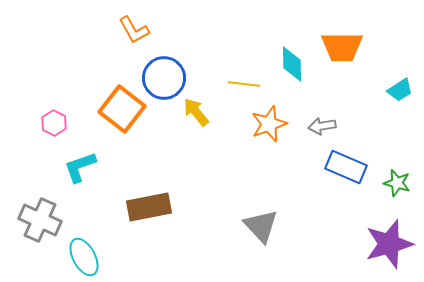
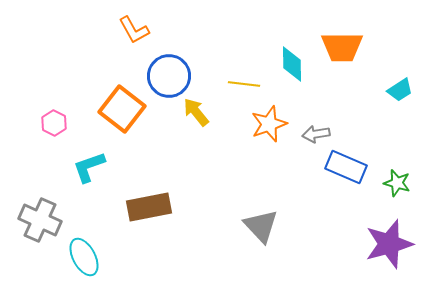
blue circle: moved 5 px right, 2 px up
gray arrow: moved 6 px left, 8 px down
cyan L-shape: moved 9 px right
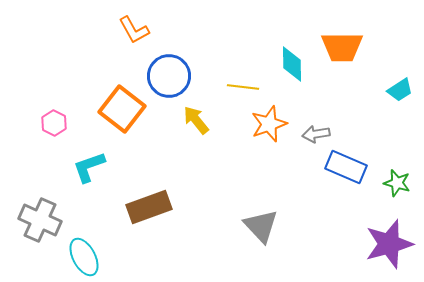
yellow line: moved 1 px left, 3 px down
yellow arrow: moved 8 px down
brown rectangle: rotated 9 degrees counterclockwise
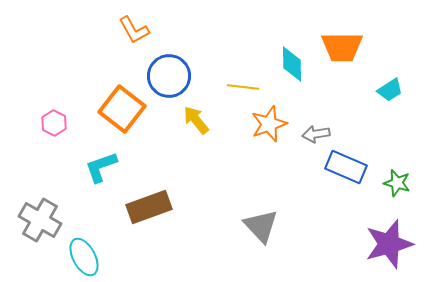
cyan trapezoid: moved 10 px left
cyan L-shape: moved 12 px right
gray cross: rotated 6 degrees clockwise
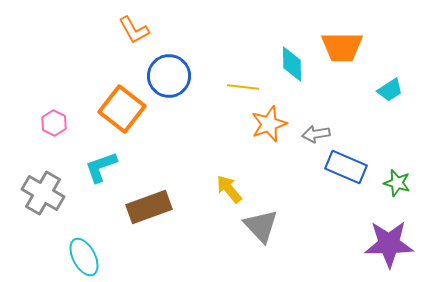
yellow arrow: moved 33 px right, 69 px down
gray cross: moved 3 px right, 27 px up
purple star: rotated 15 degrees clockwise
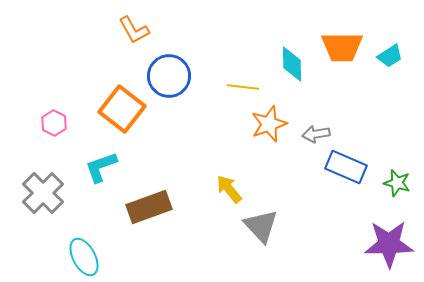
cyan trapezoid: moved 34 px up
gray cross: rotated 15 degrees clockwise
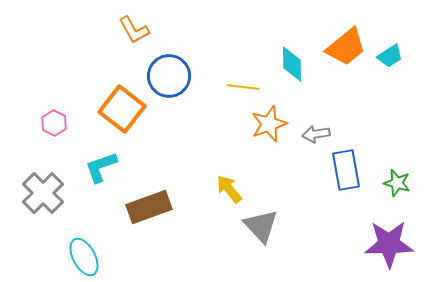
orange trapezoid: moved 4 px right; rotated 39 degrees counterclockwise
blue rectangle: moved 3 px down; rotated 57 degrees clockwise
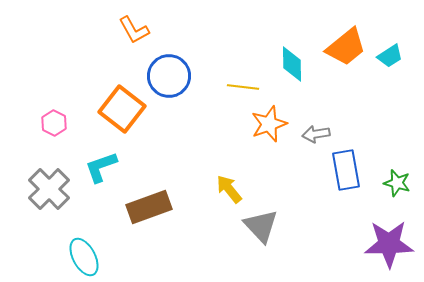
gray cross: moved 6 px right, 4 px up
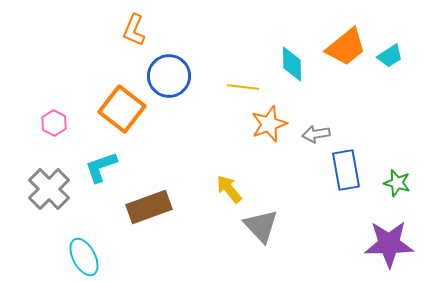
orange L-shape: rotated 52 degrees clockwise
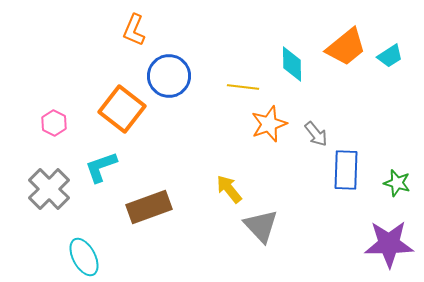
gray arrow: rotated 120 degrees counterclockwise
blue rectangle: rotated 12 degrees clockwise
